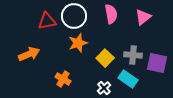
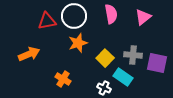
cyan rectangle: moved 5 px left, 2 px up
white cross: rotated 24 degrees counterclockwise
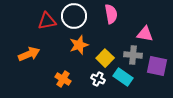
pink triangle: moved 2 px right, 17 px down; rotated 48 degrees clockwise
orange star: moved 1 px right, 2 px down
purple square: moved 3 px down
white cross: moved 6 px left, 9 px up
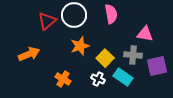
white circle: moved 1 px up
red triangle: rotated 30 degrees counterclockwise
orange star: moved 1 px right, 1 px down
purple square: rotated 25 degrees counterclockwise
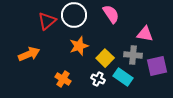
pink semicircle: rotated 24 degrees counterclockwise
orange star: moved 1 px left
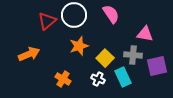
cyan rectangle: rotated 30 degrees clockwise
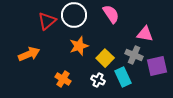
gray cross: moved 1 px right; rotated 18 degrees clockwise
white cross: moved 1 px down
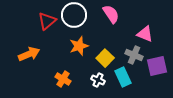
pink triangle: rotated 12 degrees clockwise
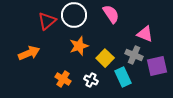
orange arrow: moved 1 px up
white cross: moved 7 px left
